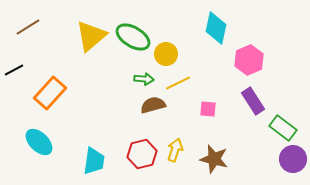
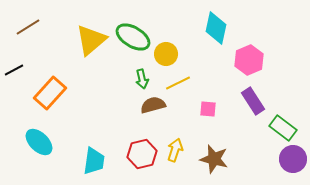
yellow triangle: moved 4 px down
green arrow: moved 2 px left; rotated 72 degrees clockwise
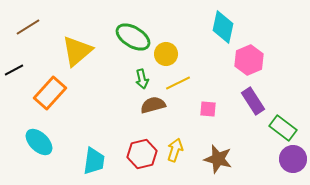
cyan diamond: moved 7 px right, 1 px up
yellow triangle: moved 14 px left, 11 px down
brown star: moved 4 px right
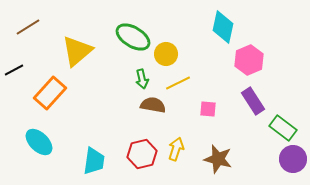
brown semicircle: rotated 25 degrees clockwise
yellow arrow: moved 1 px right, 1 px up
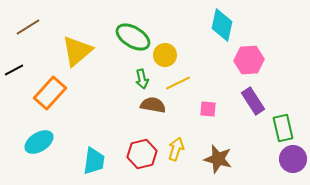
cyan diamond: moved 1 px left, 2 px up
yellow circle: moved 1 px left, 1 px down
pink hexagon: rotated 20 degrees clockwise
green rectangle: rotated 40 degrees clockwise
cyan ellipse: rotated 76 degrees counterclockwise
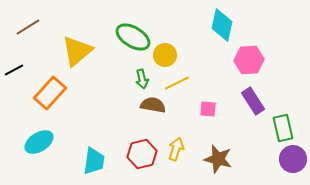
yellow line: moved 1 px left
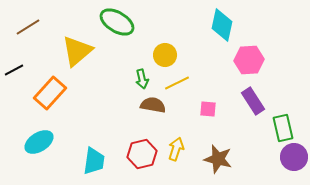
green ellipse: moved 16 px left, 15 px up
purple circle: moved 1 px right, 2 px up
